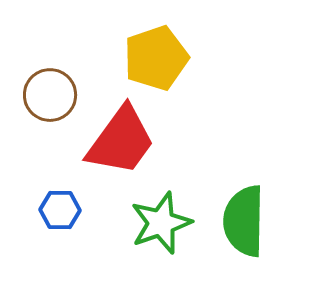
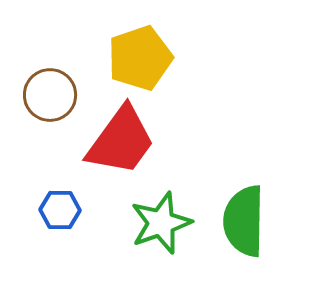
yellow pentagon: moved 16 px left
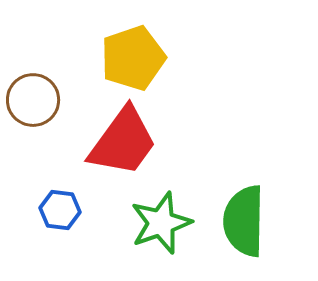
yellow pentagon: moved 7 px left
brown circle: moved 17 px left, 5 px down
red trapezoid: moved 2 px right, 1 px down
blue hexagon: rotated 6 degrees clockwise
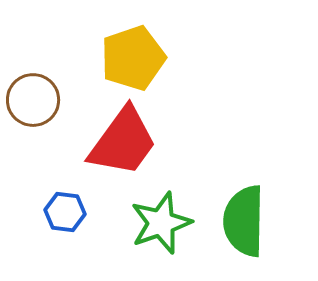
blue hexagon: moved 5 px right, 2 px down
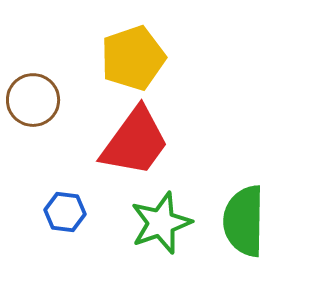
red trapezoid: moved 12 px right
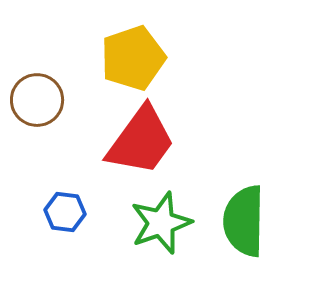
brown circle: moved 4 px right
red trapezoid: moved 6 px right, 1 px up
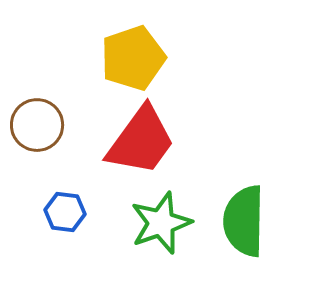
brown circle: moved 25 px down
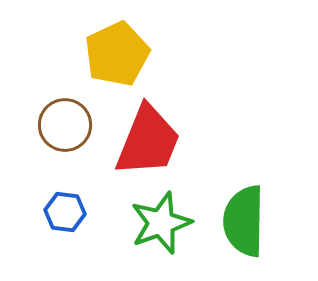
yellow pentagon: moved 16 px left, 4 px up; rotated 6 degrees counterclockwise
brown circle: moved 28 px right
red trapezoid: moved 7 px right; rotated 14 degrees counterclockwise
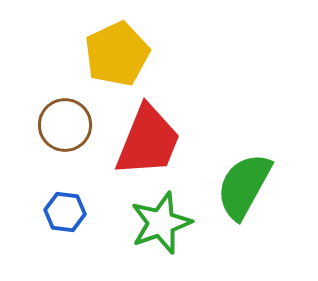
green semicircle: moved 35 px up; rotated 28 degrees clockwise
